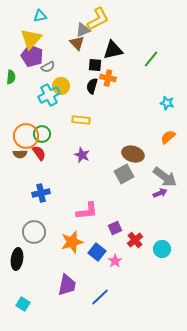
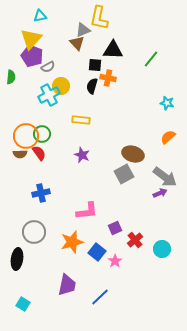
yellow L-shape: moved 1 px right, 1 px up; rotated 130 degrees clockwise
black triangle: rotated 15 degrees clockwise
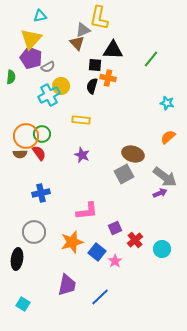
purple pentagon: moved 1 px left, 2 px down
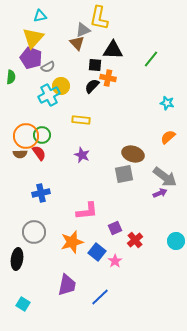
yellow triangle: moved 2 px right, 1 px up
black semicircle: rotated 28 degrees clockwise
green circle: moved 1 px down
gray square: rotated 18 degrees clockwise
cyan circle: moved 14 px right, 8 px up
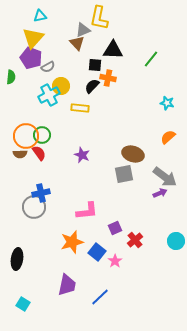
yellow rectangle: moved 1 px left, 12 px up
gray circle: moved 25 px up
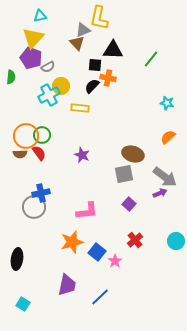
purple square: moved 14 px right, 24 px up; rotated 24 degrees counterclockwise
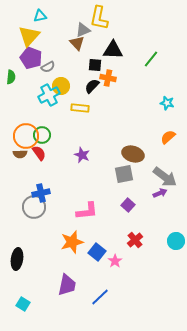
yellow triangle: moved 4 px left, 2 px up
purple square: moved 1 px left, 1 px down
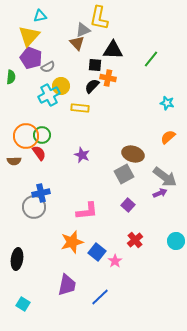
brown semicircle: moved 6 px left, 7 px down
gray square: rotated 18 degrees counterclockwise
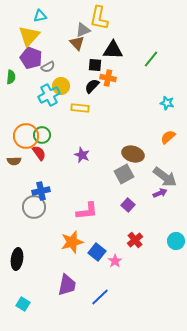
blue cross: moved 2 px up
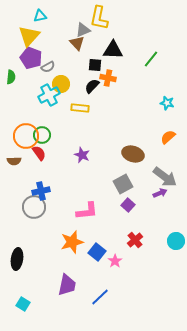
yellow circle: moved 2 px up
gray square: moved 1 px left, 10 px down
